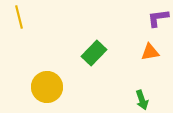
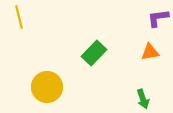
green arrow: moved 1 px right, 1 px up
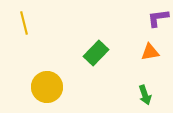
yellow line: moved 5 px right, 6 px down
green rectangle: moved 2 px right
green arrow: moved 2 px right, 4 px up
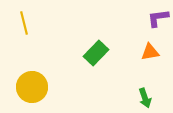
yellow circle: moved 15 px left
green arrow: moved 3 px down
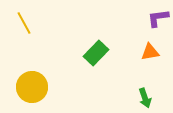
yellow line: rotated 15 degrees counterclockwise
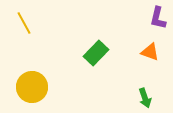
purple L-shape: rotated 70 degrees counterclockwise
orange triangle: rotated 30 degrees clockwise
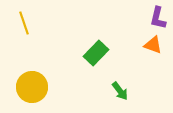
yellow line: rotated 10 degrees clockwise
orange triangle: moved 3 px right, 7 px up
green arrow: moved 25 px left, 7 px up; rotated 18 degrees counterclockwise
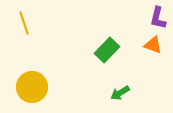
green rectangle: moved 11 px right, 3 px up
green arrow: moved 2 px down; rotated 96 degrees clockwise
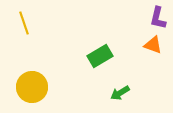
green rectangle: moved 7 px left, 6 px down; rotated 15 degrees clockwise
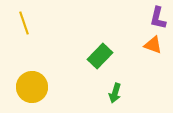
green rectangle: rotated 15 degrees counterclockwise
green arrow: moved 5 px left; rotated 42 degrees counterclockwise
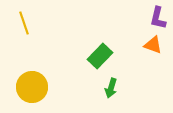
green arrow: moved 4 px left, 5 px up
